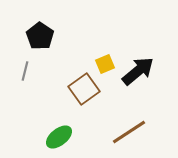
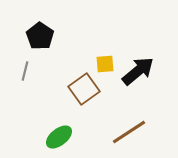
yellow square: rotated 18 degrees clockwise
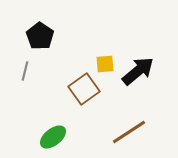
green ellipse: moved 6 px left
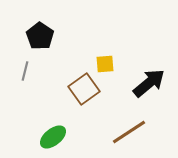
black arrow: moved 11 px right, 12 px down
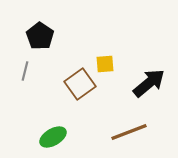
brown square: moved 4 px left, 5 px up
brown line: rotated 12 degrees clockwise
green ellipse: rotated 8 degrees clockwise
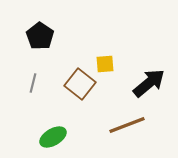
gray line: moved 8 px right, 12 px down
brown square: rotated 16 degrees counterclockwise
brown line: moved 2 px left, 7 px up
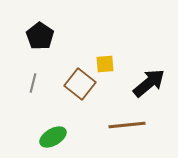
brown line: rotated 15 degrees clockwise
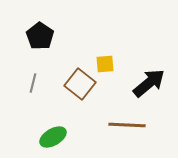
brown line: rotated 9 degrees clockwise
